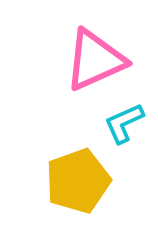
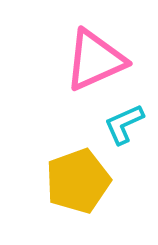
cyan L-shape: moved 1 px down
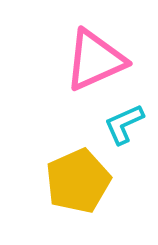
yellow pentagon: rotated 4 degrees counterclockwise
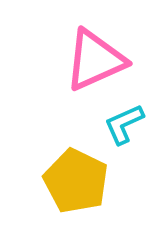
yellow pentagon: moved 2 px left; rotated 22 degrees counterclockwise
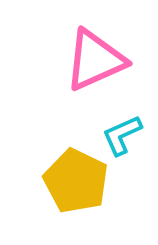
cyan L-shape: moved 2 px left, 11 px down
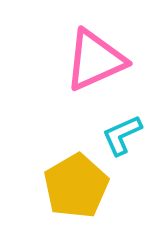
yellow pentagon: moved 5 px down; rotated 16 degrees clockwise
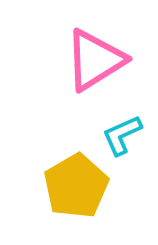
pink triangle: rotated 8 degrees counterclockwise
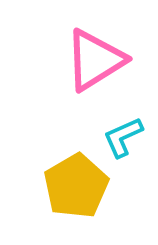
cyan L-shape: moved 1 px right, 2 px down
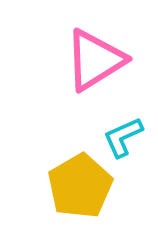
yellow pentagon: moved 4 px right
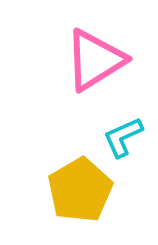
yellow pentagon: moved 4 px down
